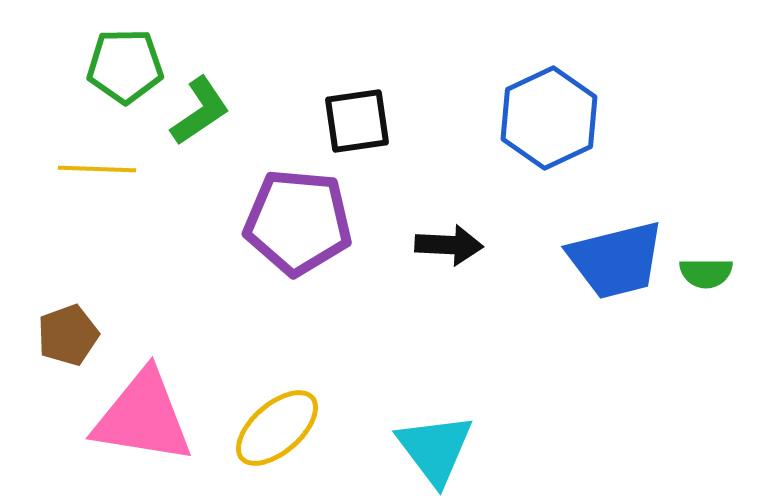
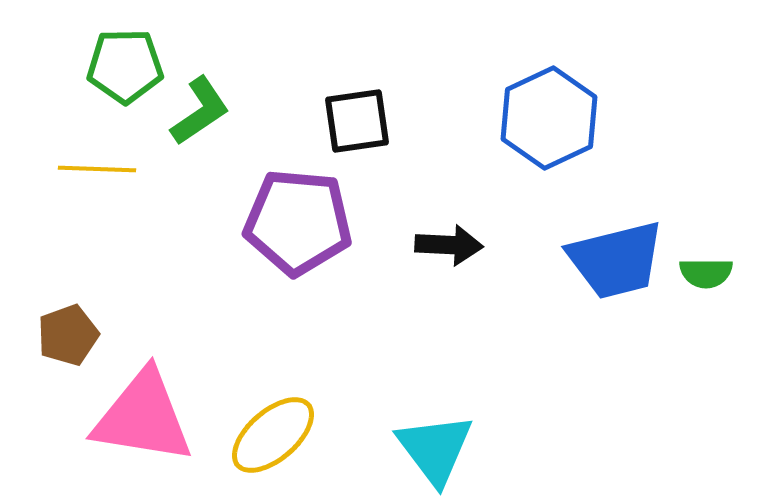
yellow ellipse: moved 4 px left, 7 px down
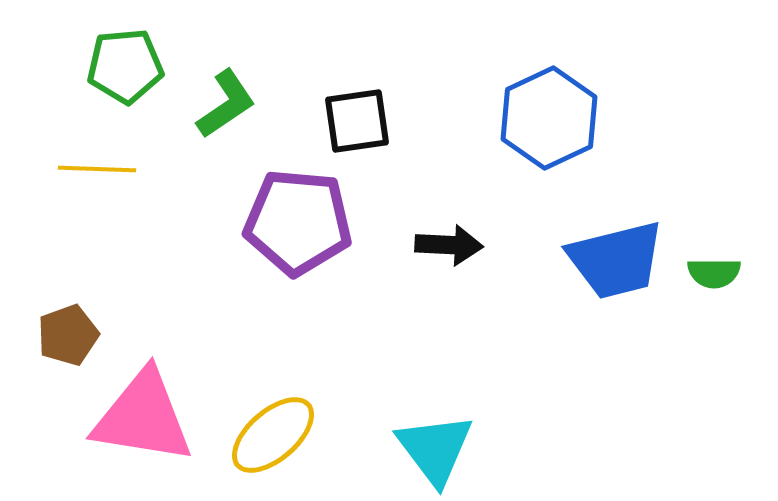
green pentagon: rotated 4 degrees counterclockwise
green L-shape: moved 26 px right, 7 px up
green semicircle: moved 8 px right
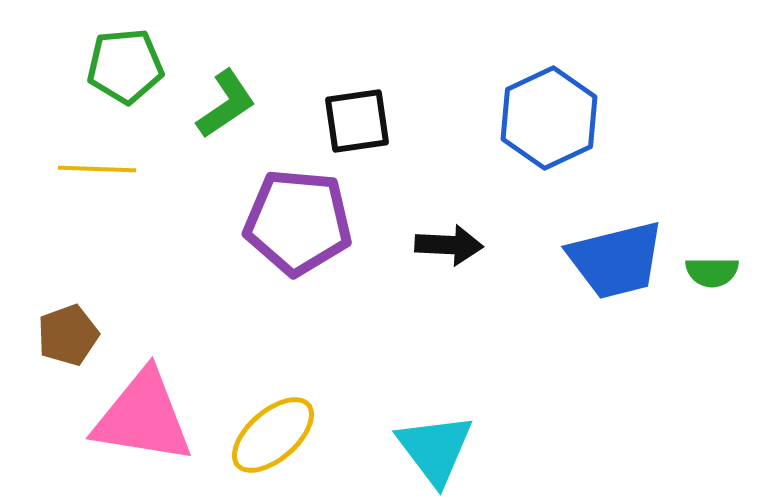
green semicircle: moved 2 px left, 1 px up
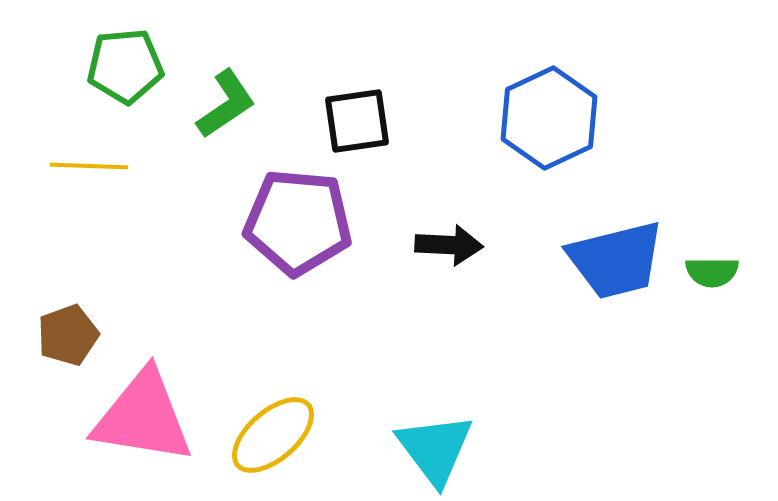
yellow line: moved 8 px left, 3 px up
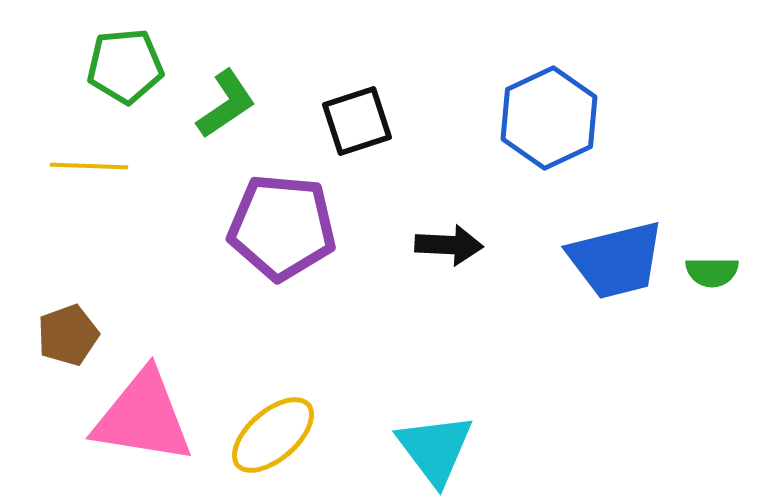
black square: rotated 10 degrees counterclockwise
purple pentagon: moved 16 px left, 5 px down
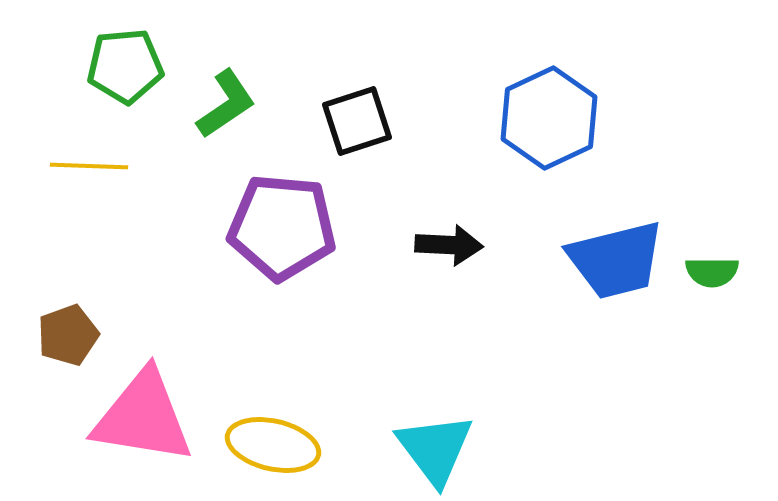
yellow ellipse: moved 10 px down; rotated 54 degrees clockwise
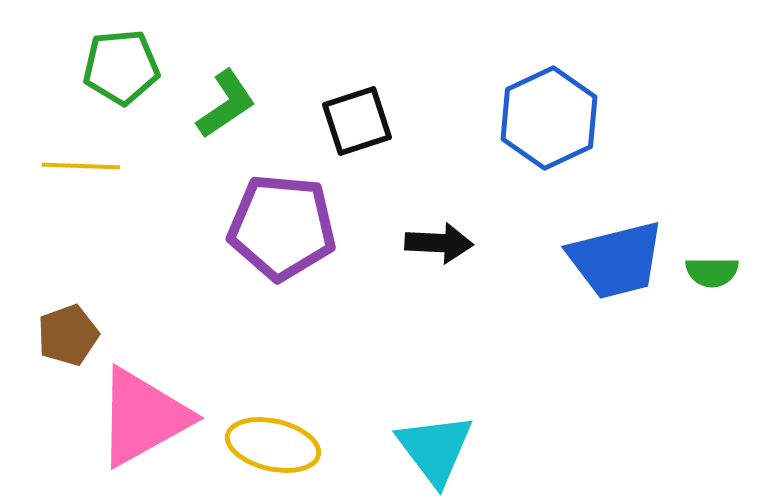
green pentagon: moved 4 px left, 1 px down
yellow line: moved 8 px left
black arrow: moved 10 px left, 2 px up
pink triangle: rotated 38 degrees counterclockwise
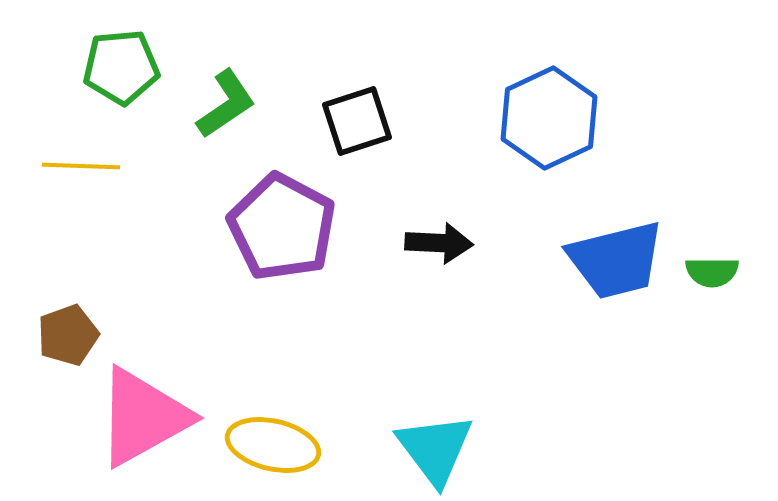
purple pentagon: rotated 23 degrees clockwise
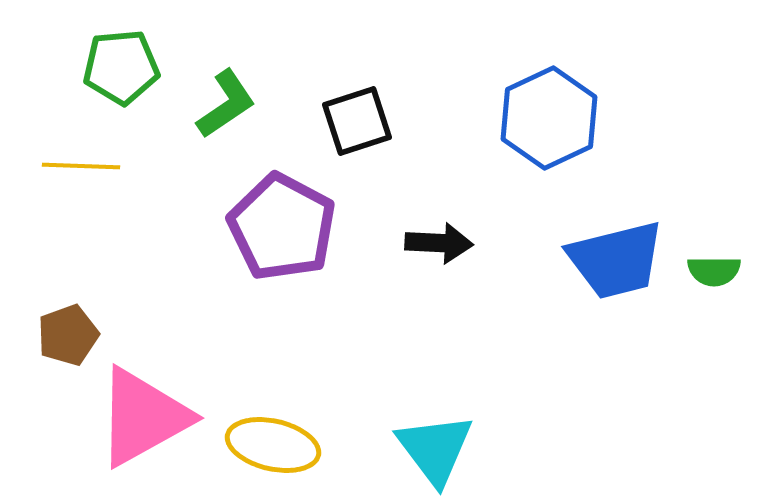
green semicircle: moved 2 px right, 1 px up
